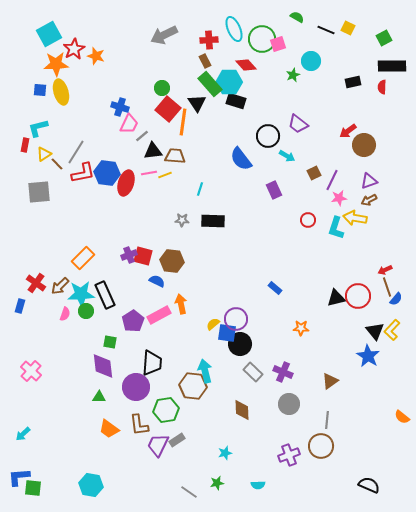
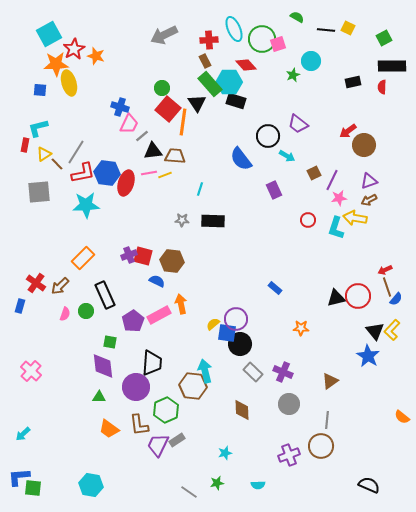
black line at (326, 30): rotated 18 degrees counterclockwise
yellow ellipse at (61, 92): moved 8 px right, 9 px up
cyan star at (81, 294): moved 5 px right, 89 px up
green hexagon at (166, 410): rotated 15 degrees counterclockwise
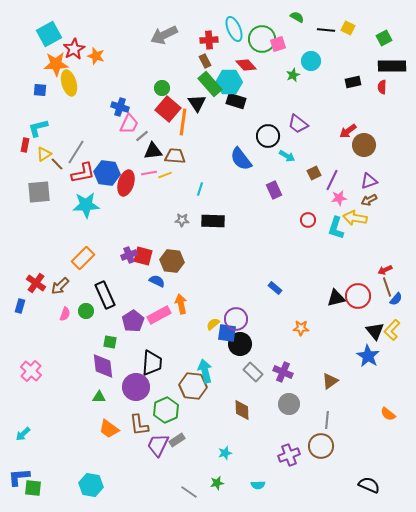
orange semicircle at (402, 417): moved 14 px left, 3 px up
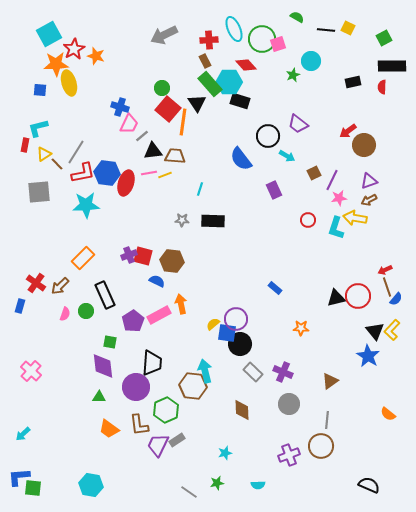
black rectangle at (236, 101): moved 4 px right
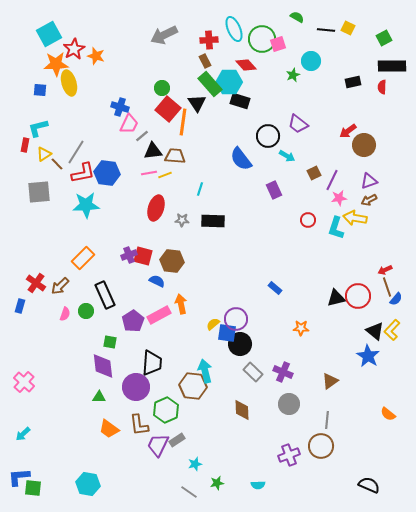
red ellipse at (126, 183): moved 30 px right, 25 px down
black triangle at (375, 331): rotated 12 degrees counterclockwise
pink cross at (31, 371): moved 7 px left, 11 px down
cyan star at (225, 453): moved 30 px left, 11 px down
cyan hexagon at (91, 485): moved 3 px left, 1 px up
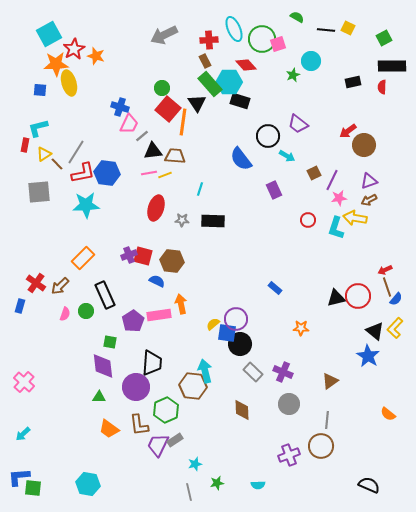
pink rectangle at (159, 315): rotated 20 degrees clockwise
yellow L-shape at (392, 330): moved 3 px right, 2 px up
gray rectangle at (177, 440): moved 2 px left
gray line at (189, 492): rotated 42 degrees clockwise
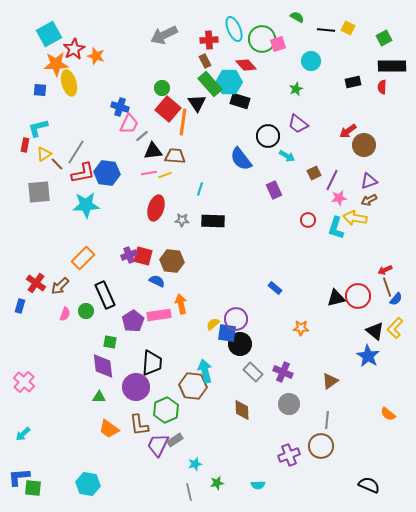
green star at (293, 75): moved 3 px right, 14 px down
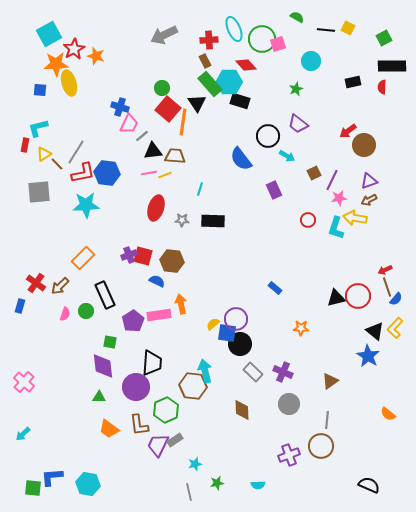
blue L-shape at (19, 477): moved 33 px right
